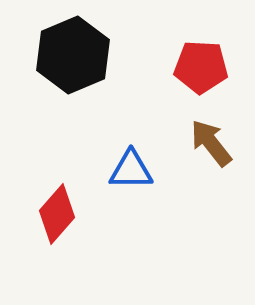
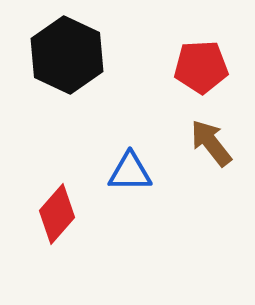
black hexagon: moved 6 px left; rotated 12 degrees counterclockwise
red pentagon: rotated 6 degrees counterclockwise
blue triangle: moved 1 px left, 2 px down
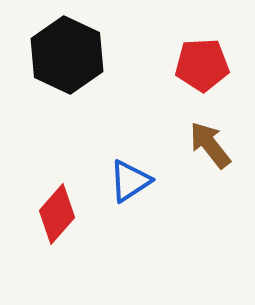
red pentagon: moved 1 px right, 2 px up
brown arrow: moved 1 px left, 2 px down
blue triangle: moved 9 px down; rotated 33 degrees counterclockwise
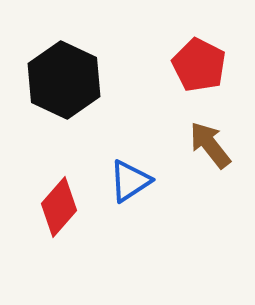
black hexagon: moved 3 px left, 25 px down
red pentagon: moved 3 px left; rotated 30 degrees clockwise
red diamond: moved 2 px right, 7 px up
